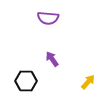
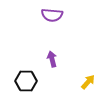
purple semicircle: moved 4 px right, 3 px up
purple arrow: rotated 21 degrees clockwise
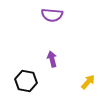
black hexagon: rotated 10 degrees clockwise
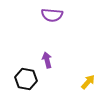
purple arrow: moved 5 px left, 1 px down
black hexagon: moved 2 px up
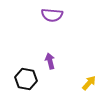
purple arrow: moved 3 px right, 1 px down
yellow arrow: moved 1 px right, 1 px down
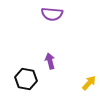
purple semicircle: moved 1 px up
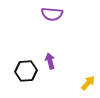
black hexagon: moved 8 px up; rotated 15 degrees counterclockwise
yellow arrow: moved 1 px left
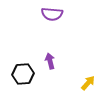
black hexagon: moved 3 px left, 3 px down
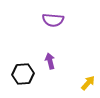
purple semicircle: moved 1 px right, 6 px down
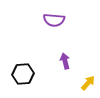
purple semicircle: moved 1 px right
purple arrow: moved 15 px right
